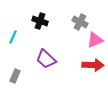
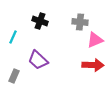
gray cross: rotated 21 degrees counterclockwise
purple trapezoid: moved 8 px left, 1 px down
gray rectangle: moved 1 px left
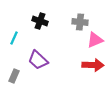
cyan line: moved 1 px right, 1 px down
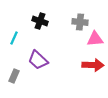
pink triangle: moved 1 px up; rotated 18 degrees clockwise
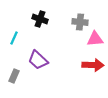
black cross: moved 2 px up
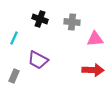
gray cross: moved 8 px left
purple trapezoid: rotated 15 degrees counterclockwise
red arrow: moved 5 px down
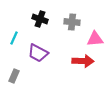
purple trapezoid: moved 7 px up
red arrow: moved 10 px left, 9 px up
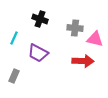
gray cross: moved 3 px right, 6 px down
pink triangle: rotated 18 degrees clockwise
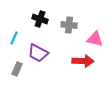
gray cross: moved 6 px left, 3 px up
gray rectangle: moved 3 px right, 7 px up
